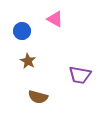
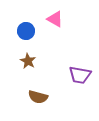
blue circle: moved 4 px right
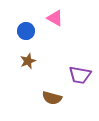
pink triangle: moved 1 px up
brown star: rotated 21 degrees clockwise
brown semicircle: moved 14 px right, 1 px down
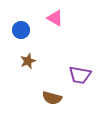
blue circle: moved 5 px left, 1 px up
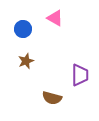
blue circle: moved 2 px right, 1 px up
brown star: moved 2 px left
purple trapezoid: rotated 100 degrees counterclockwise
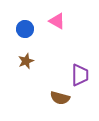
pink triangle: moved 2 px right, 3 px down
blue circle: moved 2 px right
brown semicircle: moved 8 px right
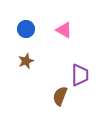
pink triangle: moved 7 px right, 9 px down
blue circle: moved 1 px right
brown semicircle: moved 2 px up; rotated 96 degrees clockwise
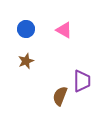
purple trapezoid: moved 2 px right, 6 px down
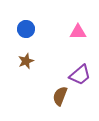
pink triangle: moved 14 px right, 2 px down; rotated 30 degrees counterclockwise
purple trapezoid: moved 2 px left, 6 px up; rotated 50 degrees clockwise
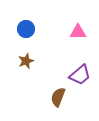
brown semicircle: moved 2 px left, 1 px down
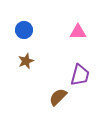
blue circle: moved 2 px left, 1 px down
purple trapezoid: rotated 35 degrees counterclockwise
brown semicircle: rotated 24 degrees clockwise
